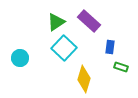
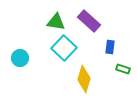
green triangle: rotated 42 degrees clockwise
green rectangle: moved 2 px right, 2 px down
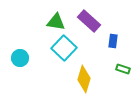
blue rectangle: moved 3 px right, 6 px up
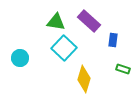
blue rectangle: moved 1 px up
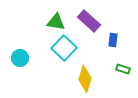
yellow diamond: moved 1 px right
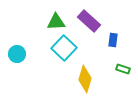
green triangle: rotated 12 degrees counterclockwise
cyan circle: moved 3 px left, 4 px up
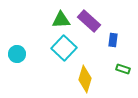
green triangle: moved 5 px right, 2 px up
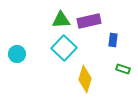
purple rectangle: rotated 55 degrees counterclockwise
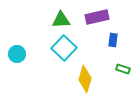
purple rectangle: moved 8 px right, 4 px up
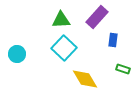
purple rectangle: rotated 35 degrees counterclockwise
yellow diamond: rotated 48 degrees counterclockwise
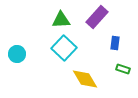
blue rectangle: moved 2 px right, 3 px down
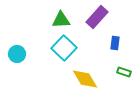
green rectangle: moved 1 px right, 3 px down
